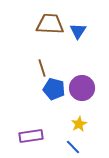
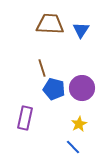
blue triangle: moved 3 px right, 1 px up
purple rectangle: moved 6 px left, 18 px up; rotated 70 degrees counterclockwise
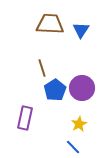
blue pentagon: moved 1 px right, 1 px down; rotated 25 degrees clockwise
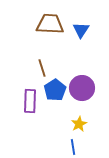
purple rectangle: moved 5 px right, 17 px up; rotated 10 degrees counterclockwise
blue line: rotated 35 degrees clockwise
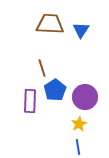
purple circle: moved 3 px right, 9 px down
blue line: moved 5 px right
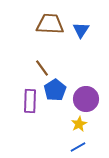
brown line: rotated 18 degrees counterclockwise
purple circle: moved 1 px right, 2 px down
blue line: rotated 70 degrees clockwise
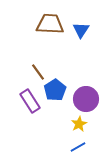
brown line: moved 4 px left, 4 px down
purple rectangle: rotated 35 degrees counterclockwise
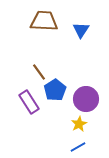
brown trapezoid: moved 6 px left, 3 px up
brown line: moved 1 px right
purple rectangle: moved 1 px left, 1 px down
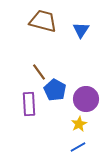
brown trapezoid: moved 1 px left; rotated 12 degrees clockwise
blue pentagon: rotated 10 degrees counterclockwise
purple rectangle: moved 2 px down; rotated 30 degrees clockwise
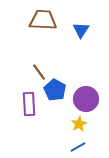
brown trapezoid: moved 1 px up; rotated 12 degrees counterclockwise
